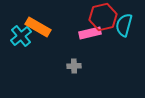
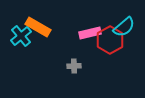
red hexagon: moved 7 px right, 23 px down; rotated 16 degrees counterclockwise
cyan semicircle: moved 2 px down; rotated 145 degrees counterclockwise
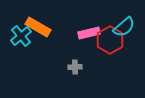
pink rectangle: moved 1 px left
gray cross: moved 1 px right, 1 px down
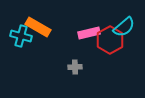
cyan cross: rotated 35 degrees counterclockwise
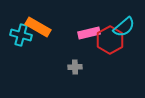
cyan cross: moved 1 px up
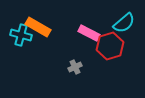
cyan semicircle: moved 4 px up
pink rectangle: rotated 40 degrees clockwise
red hexagon: moved 6 px down; rotated 12 degrees clockwise
gray cross: rotated 24 degrees counterclockwise
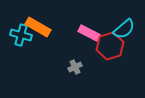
cyan semicircle: moved 6 px down
